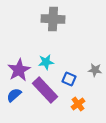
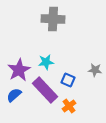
blue square: moved 1 px left, 1 px down
orange cross: moved 9 px left, 2 px down
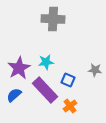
purple star: moved 2 px up
orange cross: moved 1 px right
